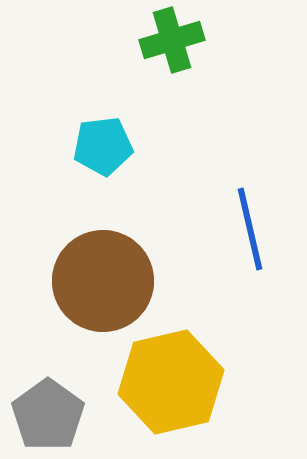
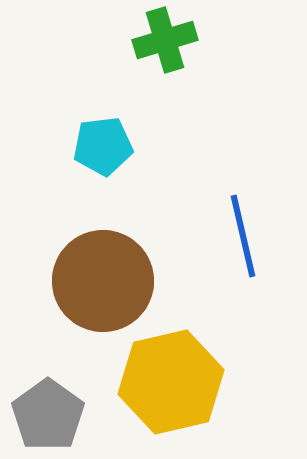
green cross: moved 7 px left
blue line: moved 7 px left, 7 px down
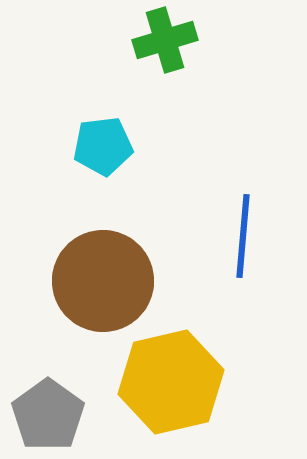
blue line: rotated 18 degrees clockwise
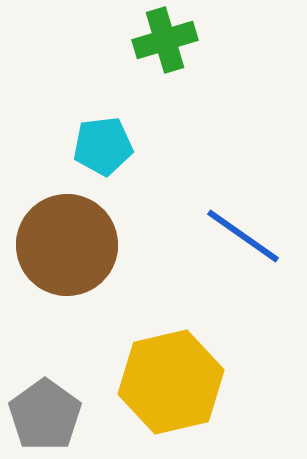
blue line: rotated 60 degrees counterclockwise
brown circle: moved 36 px left, 36 px up
gray pentagon: moved 3 px left
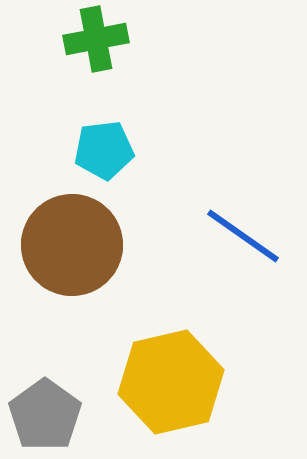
green cross: moved 69 px left, 1 px up; rotated 6 degrees clockwise
cyan pentagon: moved 1 px right, 4 px down
brown circle: moved 5 px right
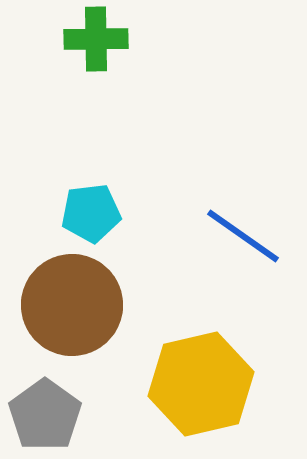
green cross: rotated 10 degrees clockwise
cyan pentagon: moved 13 px left, 63 px down
brown circle: moved 60 px down
yellow hexagon: moved 30 px right, 2 px down
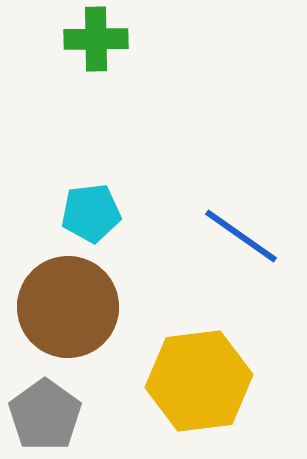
blue line: moved 2 px left
brown circle: moved 4 px left, 2 px down
yellow hexagon: moved 2 px left, 3 px up; rotated 6 degrees clockwise
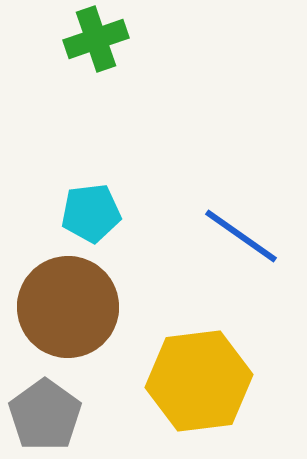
green cross: rotated 18 degrees counterclockwise
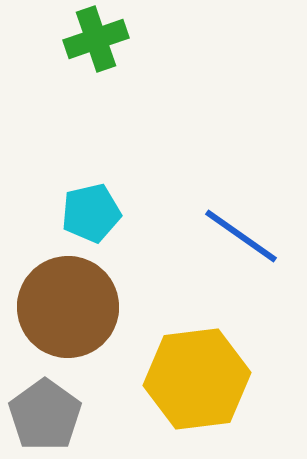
cyan pentagon: rotated 6 degrees counterclockwise
yellow hexagon: moved 2 px left, 2 px up
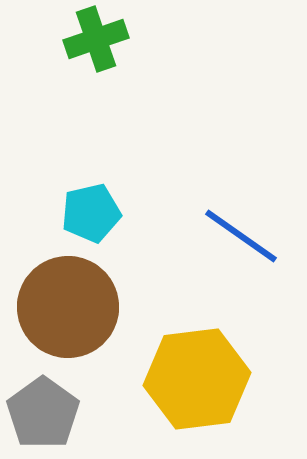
gray pentagon: moved 2 px left, 2 px up
